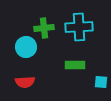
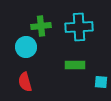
green cross: moved 3 px left, 2 px up
red semicircle: rotated 78 degrees clockwise
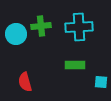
cyan circle: moved 10 px left, 13 px up
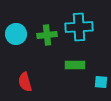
green cross: moved 6 px right, 9 px down
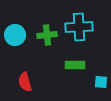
cyan circle: moved 1 px left, 1 px down
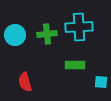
green cross: moved 1 px up
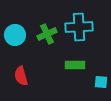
green cross: rotated 18 degrees counterclockwise
red semicircle: moved 4 px left, 6 px up
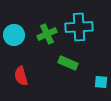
cyan circle: moved 1 px left
green rectangle: moved 7 px left, 2 px up; rotated 24 degrees clockwise
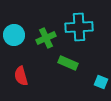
green cross: moved 1 px left, 4 px down
cyan square: rotated 16 degrees clockwise
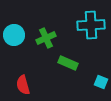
cyan cross: moved 12 px right, 2 px up
red semicircle: moved 2 px right, 9 px down
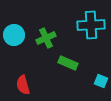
cyan square: moved 1 px up
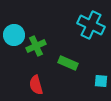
cyan cross: rotated 28 degrees clockwise
green cross: moved 10 px left, 8 px down
cyan square: rotated 16 degrees counterclockwise
red semicircle: moved 13 px right
